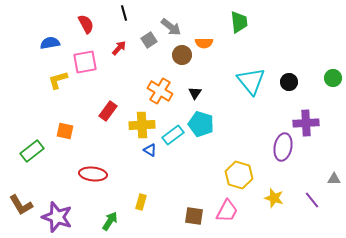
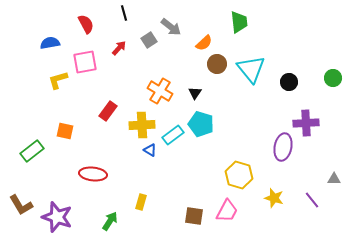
orange semicircle: rotated 42 degrees counterclockwise
brown circle: moved 35 px right, 9 px down
cyan triangle: moved 12 px up
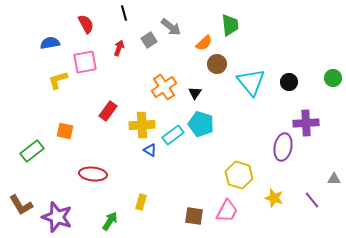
green trapezoid: moved 9 px left, 3 px down
red arrow: rotated 21 degrees counterclockwise
cyan triangle: moved 13 px down
orange cross: moved 4 px right, 4 px up; rotated 25 degrees clockwise
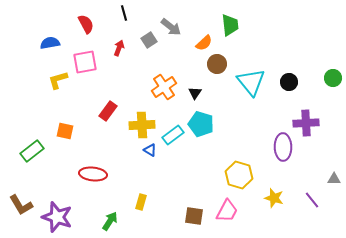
purple ellipse: rotated 12 degrees counterclockwise
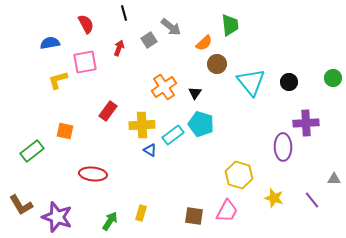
yellow rectangle: moved 11 px down
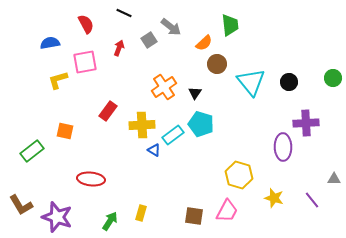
black line: rotated 49 degrees counterclockwise
blue triangle: moved 4 px right
red ellipse: moved 2 px left, 5 px down
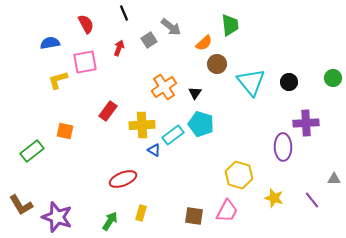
black line: rotated 42 degrees clockwise
red ellipse: moved 32 px right; rotated 28 degrees counterclockwise
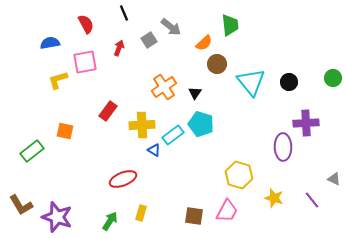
gray triangle: rotated 24 degrees clockwise
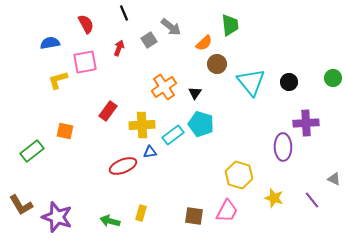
blue triangle: moved 4 px left, 2 px down; rotated 40 degrees counterclockwise
red ellipse: moved 13 px up
green arrow: rotated 108 degrees counterclockwise
